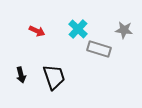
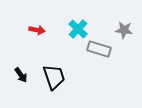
red arrow: moved 1 px up; rotated 14 degrees counterclockwise
black arrow: rotated 21 degrees counterclockwise
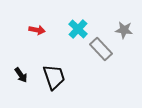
gray rectangle: moved 2 px right; rotated 30 degrees clockwise
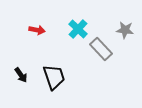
gray star: moved 1 px right
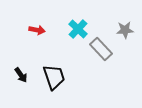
gray star: rotated 12 degrees counterclockwise
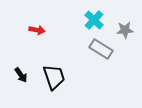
cyan cross: moved 16 px right, 9 px up
gray rectangle: rotated 15 degrees counterclockwise
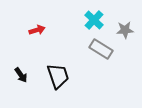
red arrow: rotated 28 degrees counterclockwise
black trapezoid: moved 4 px right, 1 px up
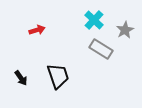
gray star: rotated 24 degrees counterclockwise
black arrow: moved 3 px down
